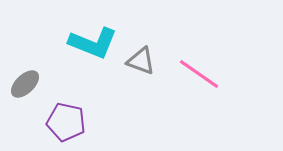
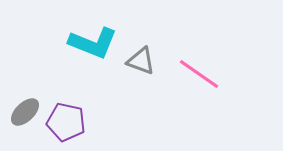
gray ellipse: moved 28 px down
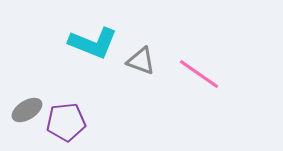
gray ellipse: moved 2 px right, 2 px up; rotated 12 degrees clockwise
purple pentagon: rotated 18 degrees counterclockwise
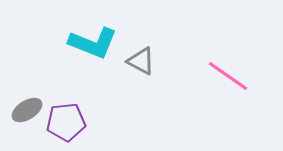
gray triangle: rotated 8 degrees clockwise
pink line: moved 29 px right, 2 px down
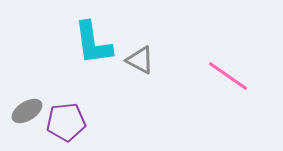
cyan L-shape: rotated 60 degrees clockwise
gray triangle: moved 1 px left, 1 px up
gray ellipse: moved 1 px down
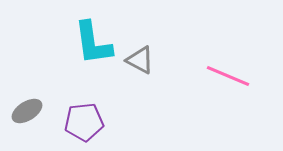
pink line: rotated 12 degrees counterclockwise
purple pentagon: moved 18 px right
